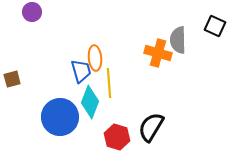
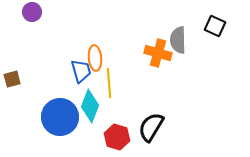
cyan diamond: moved 4 px down
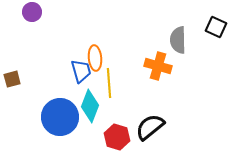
black square: moved 1 px right, 1 px down
orange cross: moved 13 px down
black semicircle: moved 1 px left; rotated 20 degrees clockwise
